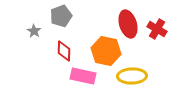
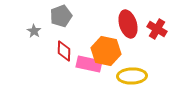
pink rectangle: moved 6 px right, 12 px up
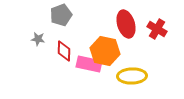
gray pentagon: moved 1 px up
red ellipse: moved 2 px left
gray star: moved 4 px right, 8 px down; rotated 24 degrees counterclockwise
orange hexagon: moved 1 px left
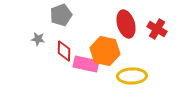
pink rectangle: moved 3 px left
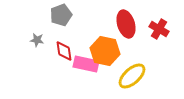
red cross: moved 2 px right
gray star: moved 1 px left, 1 px down
red diamond: rotated 10 degrees counterclockwise
yellow ellipse: rotated 40 degrees counterclockwise
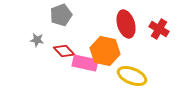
red diamond: rotated 35 degrees counterclockwise
pink rectangle: moved 1 px left, 1 px up
yellow ellipse: rotated 64 degrees clockwise
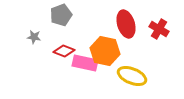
gray star: moved 3 px left, 3 px up
red diamond: rotated 25 degrees counterclockwise
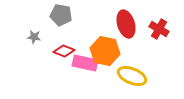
gray pentagon: rotated 30 degrees clockwise
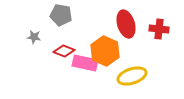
red cross: rotated 24 degrees counterclockwise
orange hexagon: rotated 12 degrees clockwise
yellow ellipse: rotated 40 degrees counterclockwise
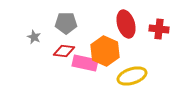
gray pentagon: moved 5 px right, 8 px down; rotated 10 degrees counterclockwise
gray star: rotated 16 degrees clockwise
red diamond: rotated 15 degrees counterclockwise
